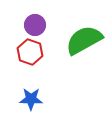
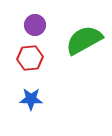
red hexagon: moved 6 px down; rotated 25 degrees counterclockwise
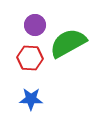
green semicircle: moved 16 px left, 3 px down
red hexagon: rotated 10 degrees clockwise
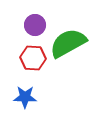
red hexagon: moved 3 px right
blue star: moved 6 px left, 2 px up
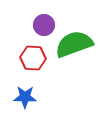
purple circle: moved 9 px right
green semicircle: moved 6 px right, 1 px down; rotated 9 degrees clockwise
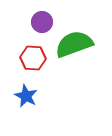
purple circle: moved 2 px left, 3 px up
blue star: moved 1 px right, 1 px up; rotated 25 degrees clockwise
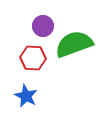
purple circle: moved 1 px right, 4 px down
